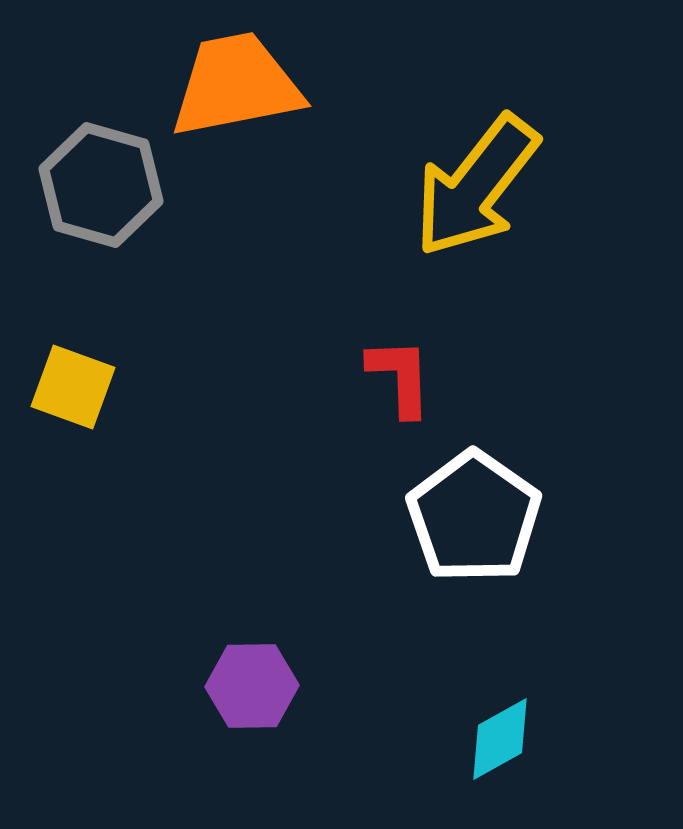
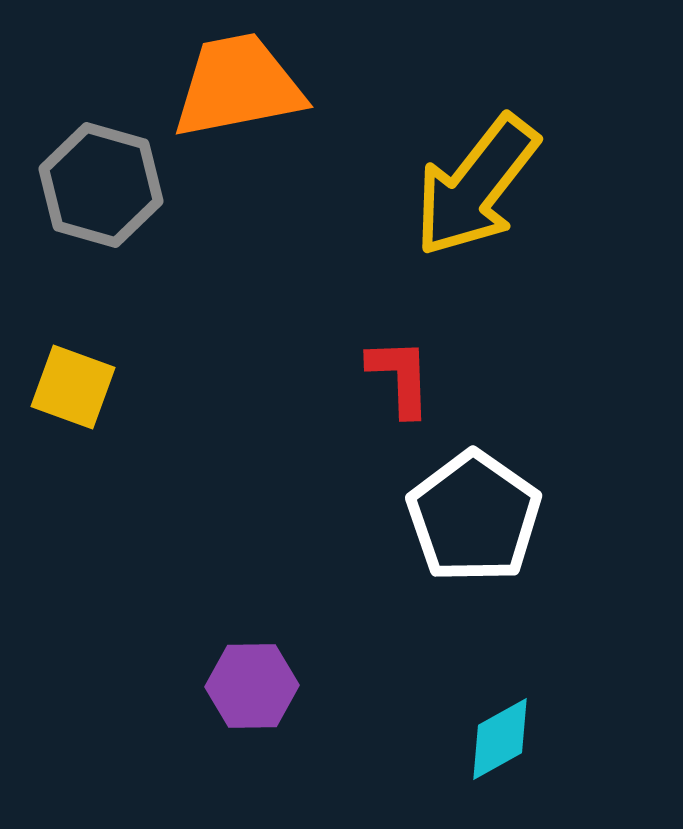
orange trapezoid: moved 2 px right, 1 px down
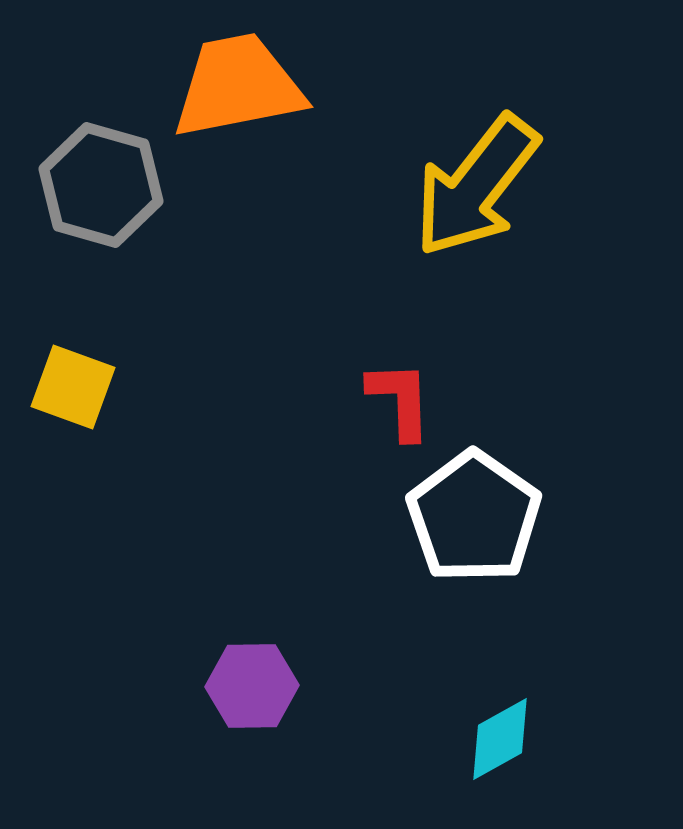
red L-shape: moved 23 px down
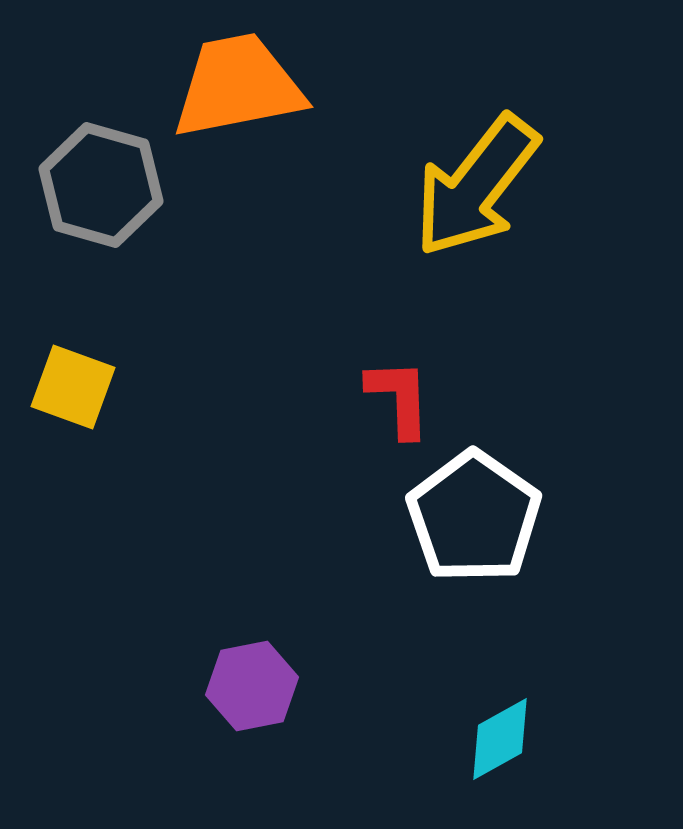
red L-shape: moved 1 px left, 2 px up
purple hexagon: rotated 10 degrees counterclockwise
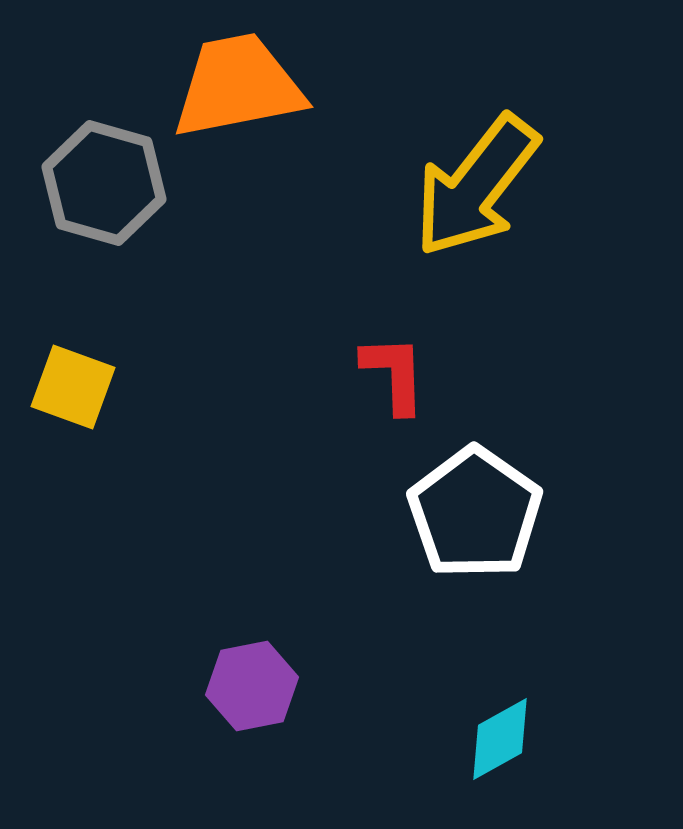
gray hexagon: moved 3 px right, 2 px up
red L-shape: moved 5 px left, 24 px up
white pentagon: moved 1 px right, 4 px up
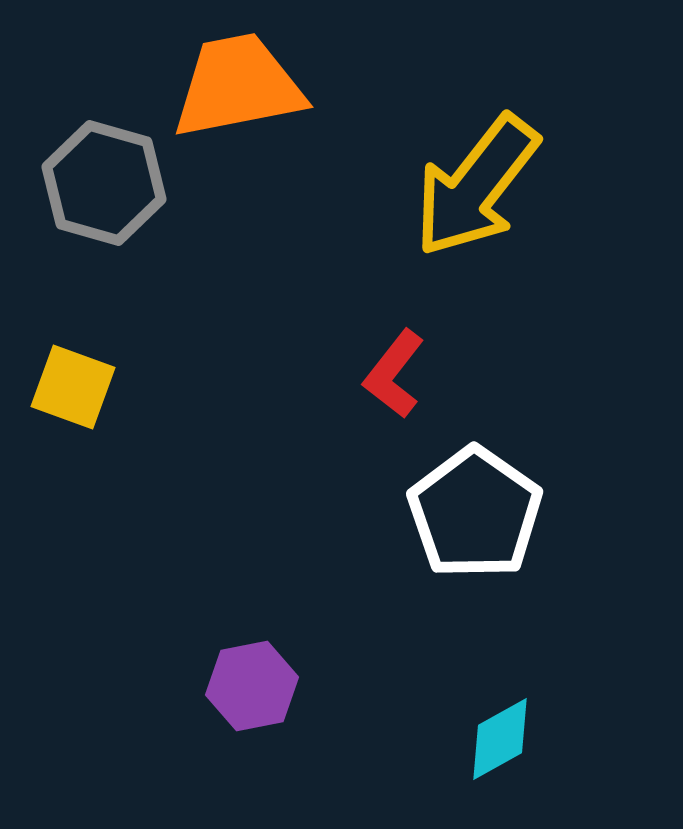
red L-shape: rotated 140 degrees counterclockwise
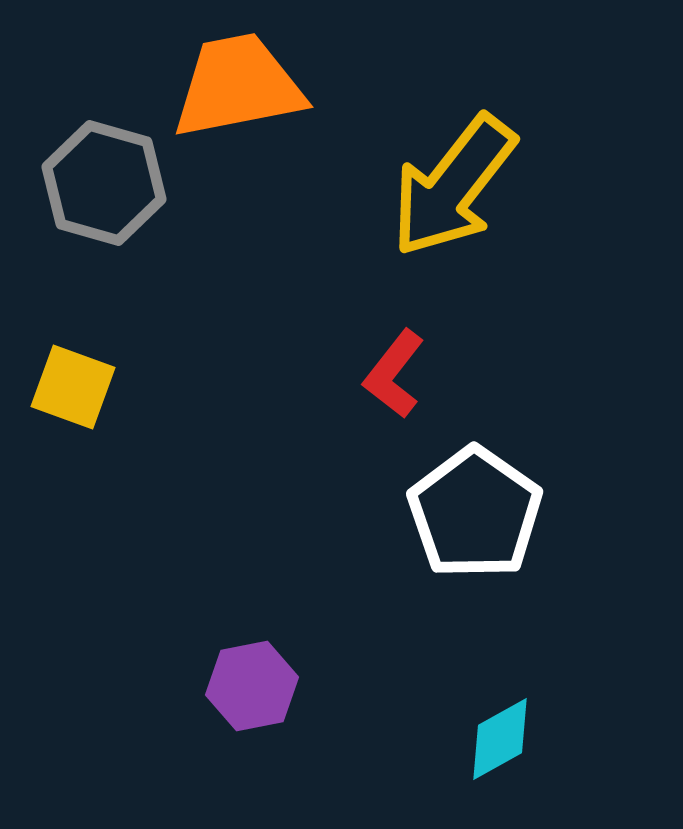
yellow arrow: moved 23 px left
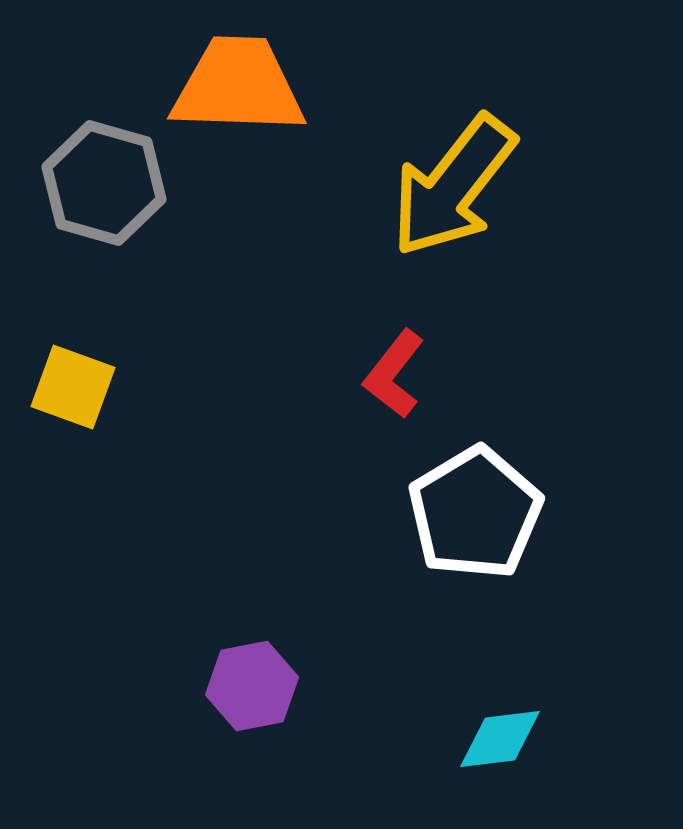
orange trapezoid: rotated 13 degrees clockwise
white pentagon: rotated 6 degrees clockwise
cyan diamond: rotated 22 degrees clockwise
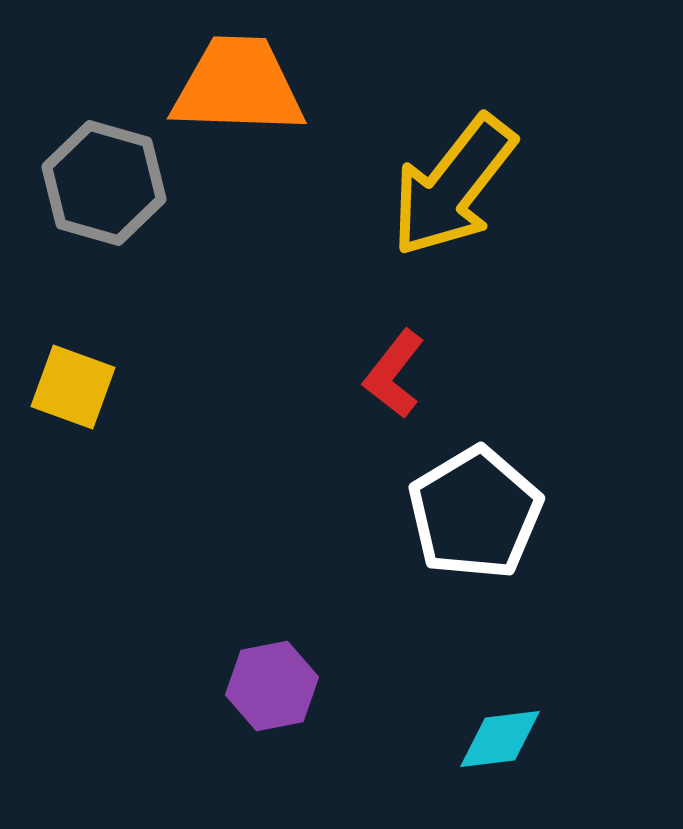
purple hexagon: moved 20 px right
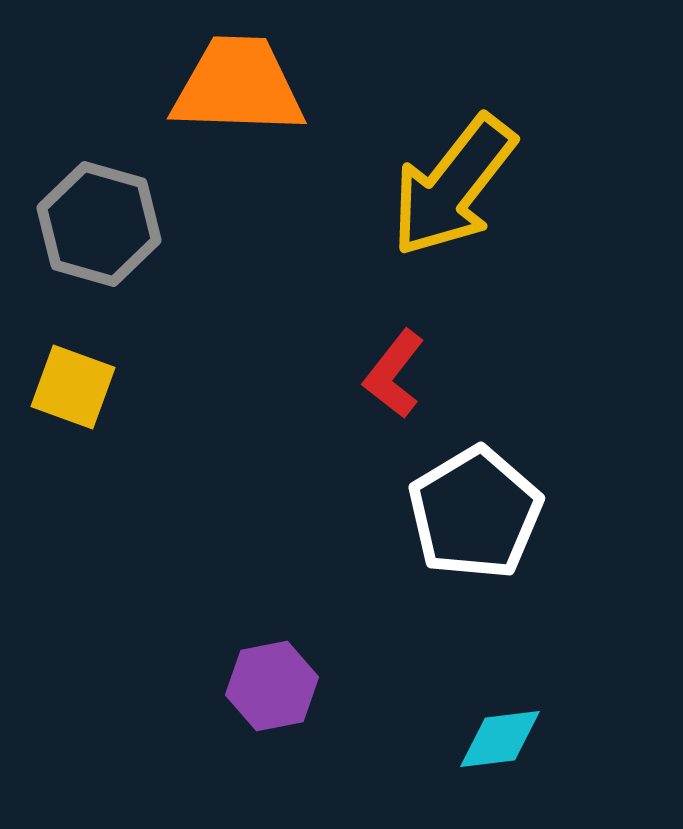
gray hexagon: moved 5 px left, 41 px down
